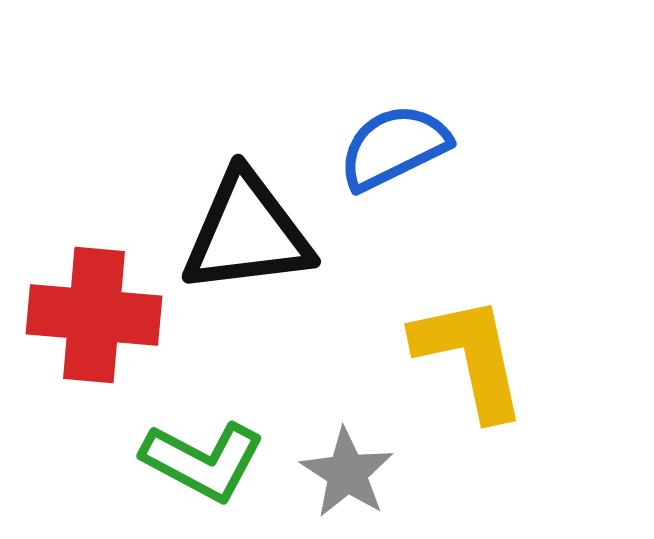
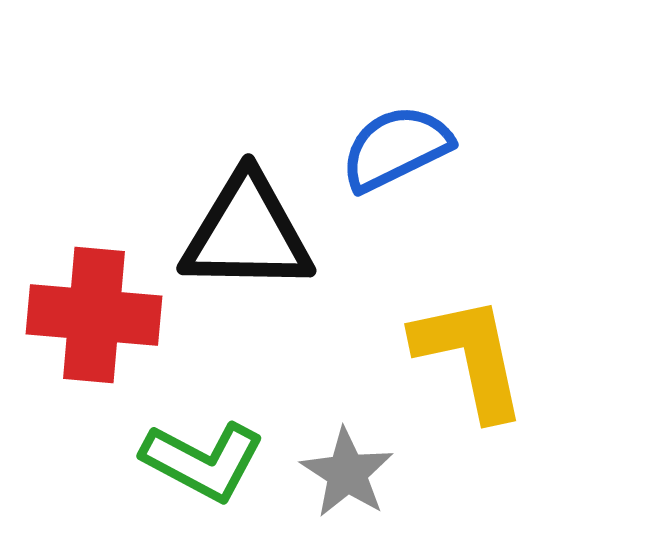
blue semicircle: moved 2 px right, 1 px down
black triangle: rotated 8 degrees clockwise
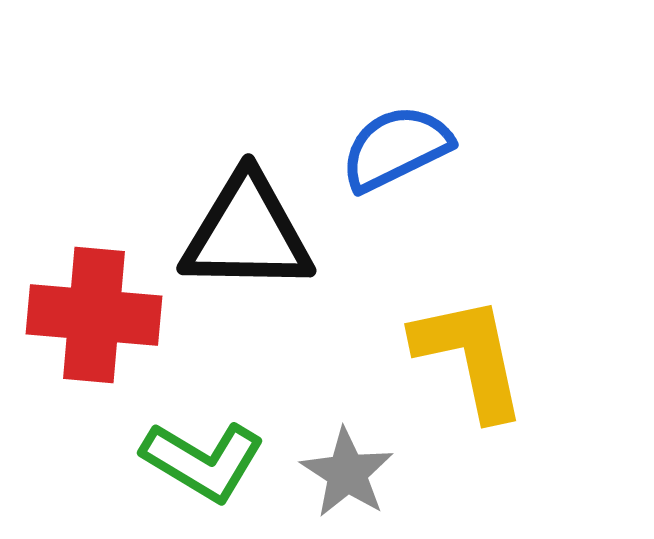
green L-shape: rotated 3 degrees clockwise
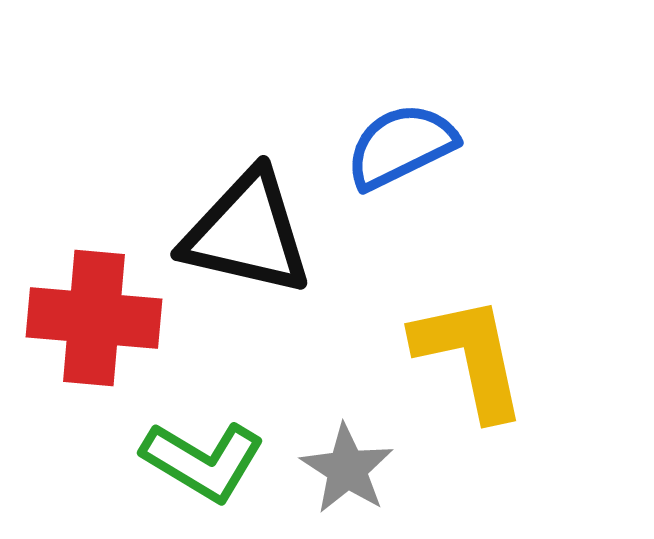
blue semicircle: moved 5 px right, 2 px up
black triangle: rotated 12 degrees clockwise
red cross: moved 3 px down
gray star: moved 4 px up
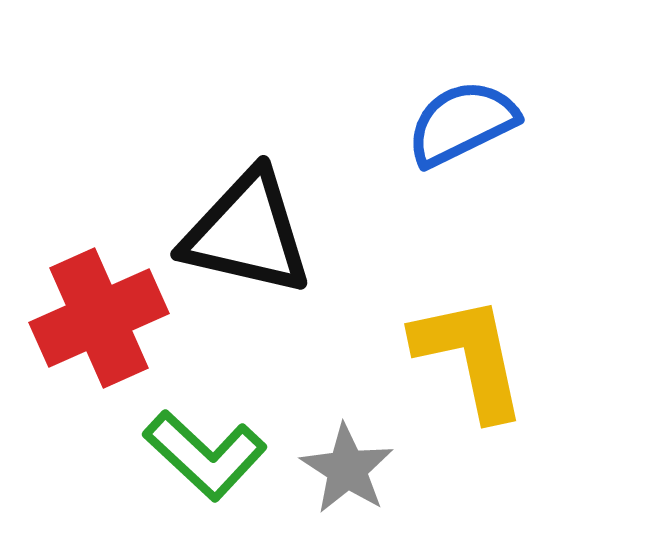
blue semicircle: moved 61 px right, 23 px up
red cross: moved 5 px right; rotated 29 degrees counterclockwise
green L-shape: moved 2 px right, 6 px up; rotated 12 degrees clockwise
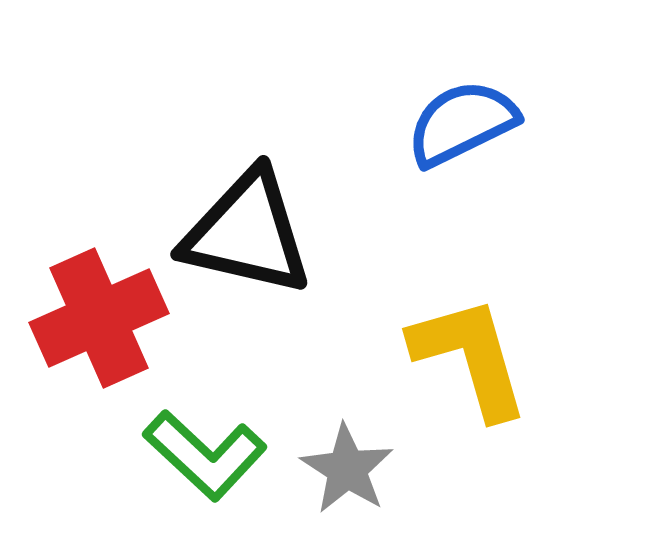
yellow L-shape: rotated 4 degrees counterclockwise
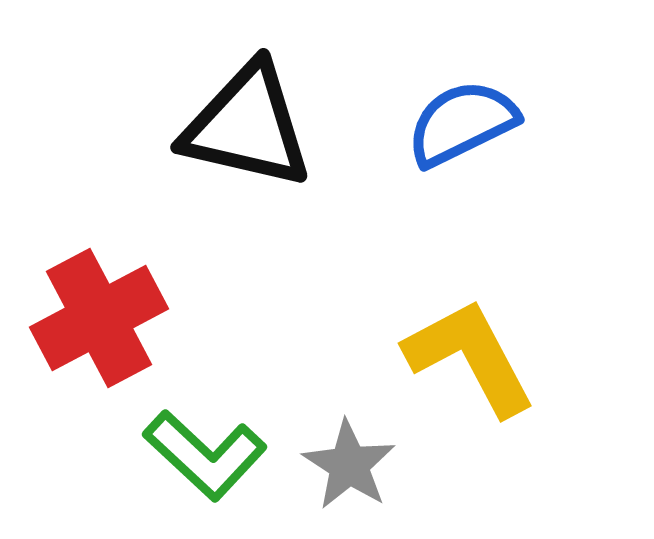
black triangle: moved 107 px up
red cross: rotated 4 degrees counterclockwise
yellow L-shape: rotated 12 degrees counterclockwise
gray star: moved 2 px right, 4 px up
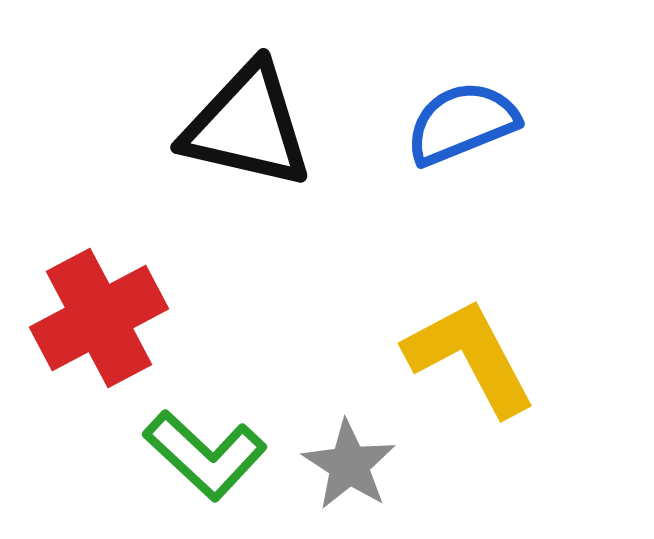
blue semicircle: rotated 4 degrees clockwise
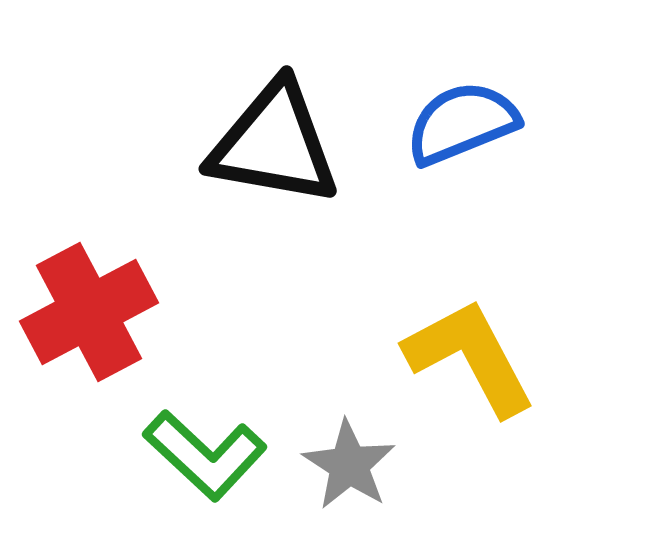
black triangle: moved 27 px right, 18 px down; rotated 3 degrees counterclockwise
red cross: moved 10 px left, 6 px up
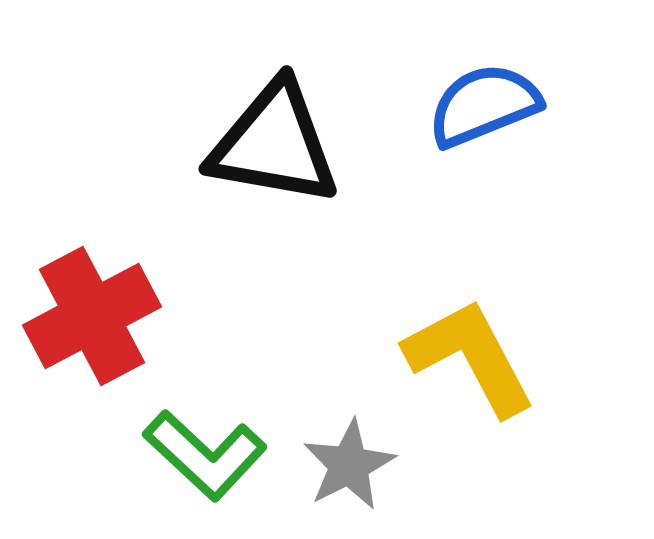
blue semicircle: moved 22 px right, 18 px up
red cross: moved 3 px right, 4 px down
gray star: rotated 12 degrees clockwise
